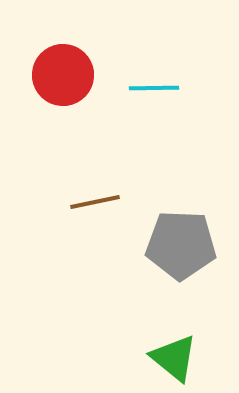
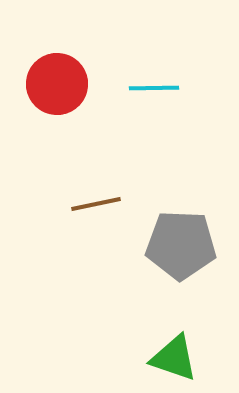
red circle: moved 6 px left, 9 px down
brown line: moved 1 px right, 2 px down
green triangle: rotated 20 degrees counterclockwise
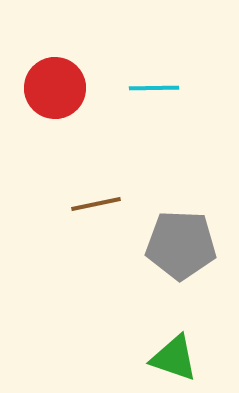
red circle: moved 2 px left, 4 px down
